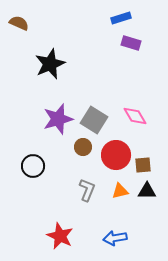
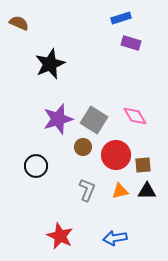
black circle: moved 3 px right
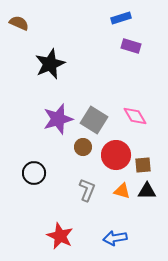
purple rectangle: moved 3 px down
black circle: moved 2 px left, 7 px down
orange triangle: moved 2 px right; rotated 30 degrees clockwise
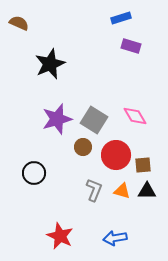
purple star: moved 1 px left
gray L-shape: moved 7 px right
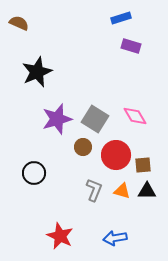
black star: moved 13 px left, 8 px down
gray square: moved 1 px right, 1 px up
